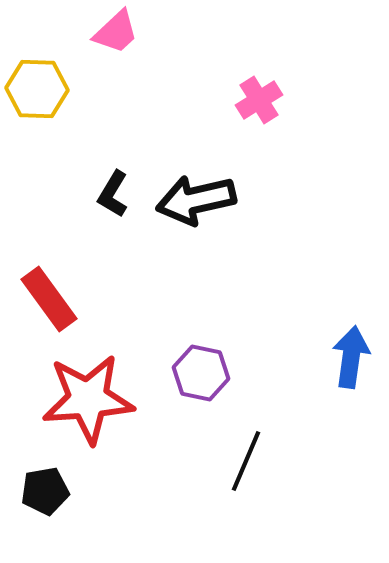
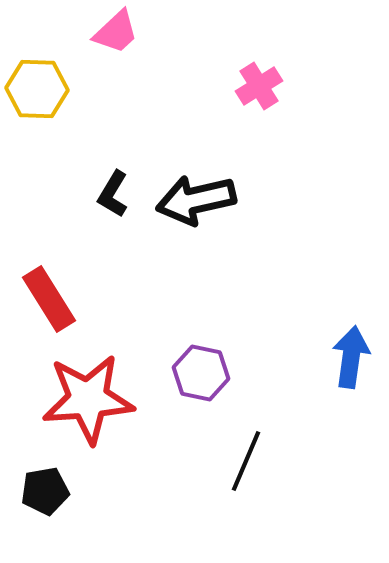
pink cross: moved 14 px up
red rectangle: rotated 4 degrees clockwise
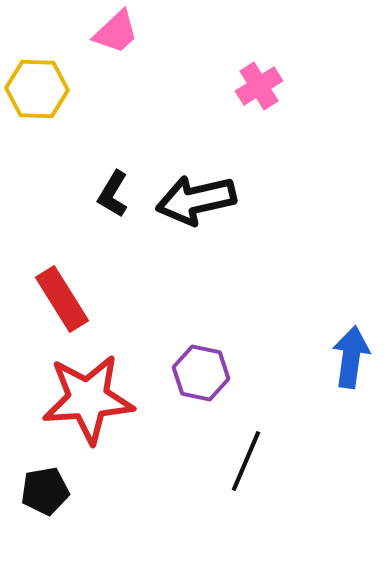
red rectangle: moved 13 px right
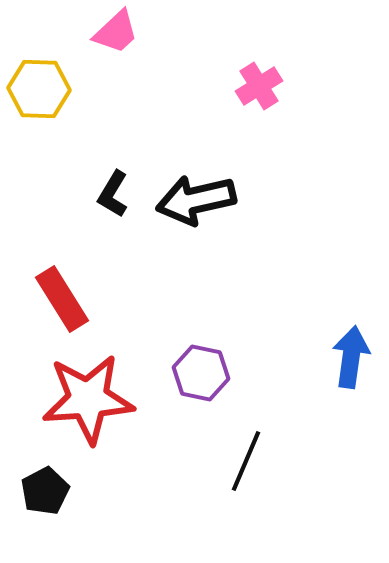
yellow hexagon: moved 2 px right
black pentagon: rotated 18 degrees counterclockwise
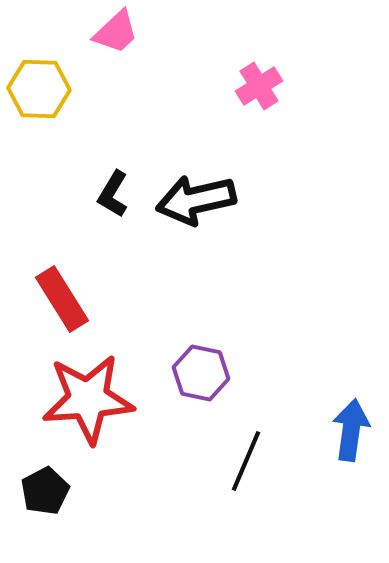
blue arrow: moved 73 px down
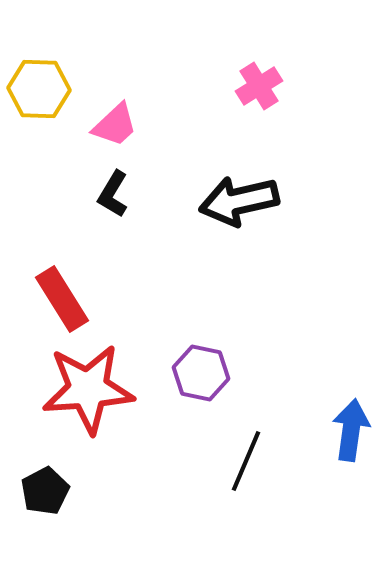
pink trapezoid: moved 1 px left, 93 px down
black arrow: moved 43 px right, 1 px down
red star: moved 10 px up
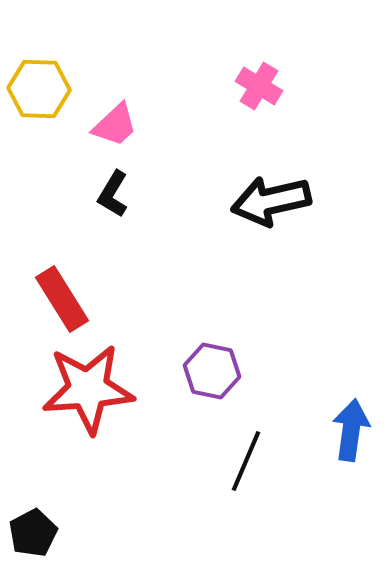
pink cross: rotated 27 degrees counterclockwise
black arrow: moved 32 px right
purple hexagon: moved 11 px right, 2 px up
black pentagon: moved 12 px left, 42 px down
